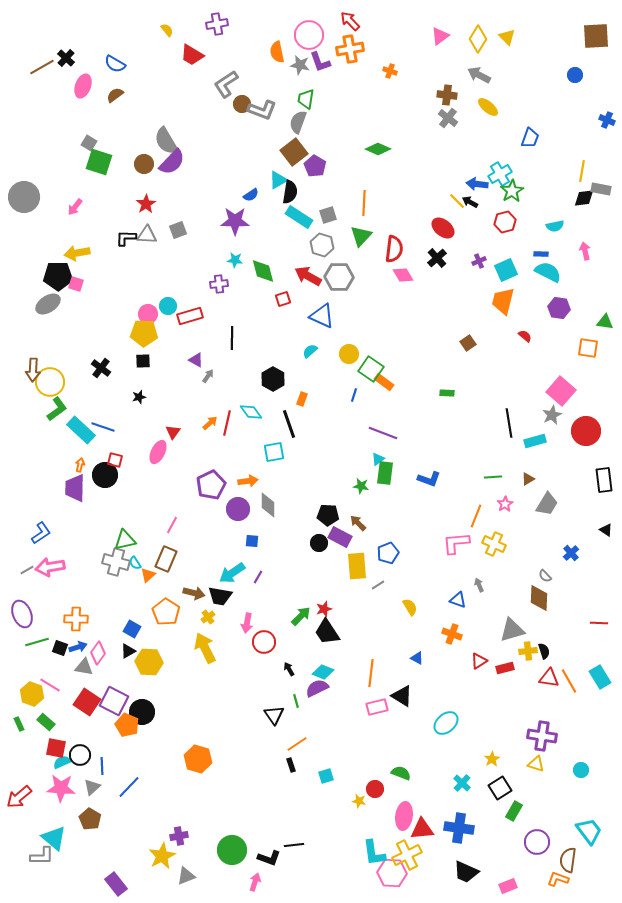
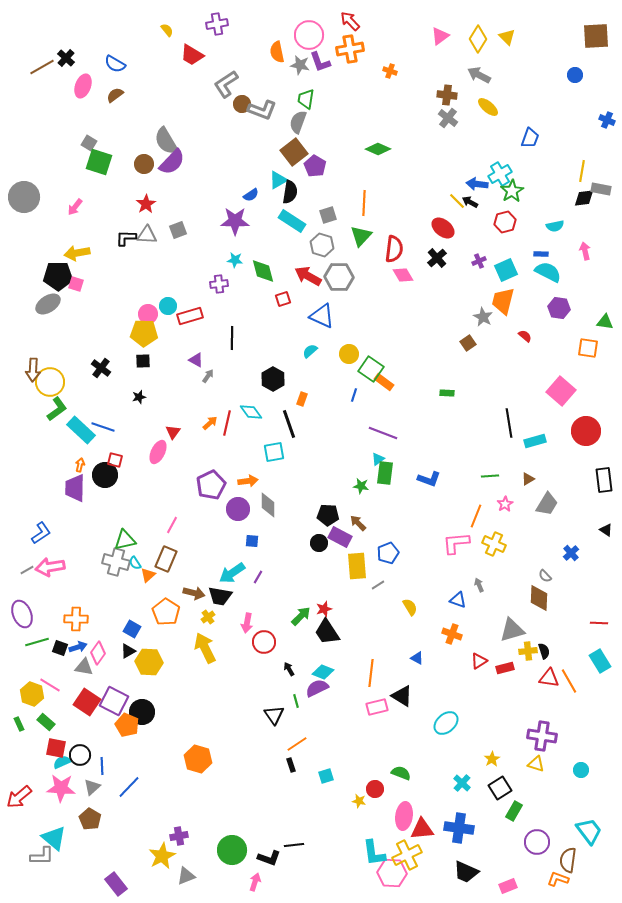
cyan rectangle at (299, 217): moved 7 px left, 4 px down
gray star at (552, 415): moved 69 px left, 98 px up; rotated 18 degrees counterclockwise
green line at (493, 477): moved 3 px left, 1 px up
cyan rectangle at (600, 677): moved 16 px up
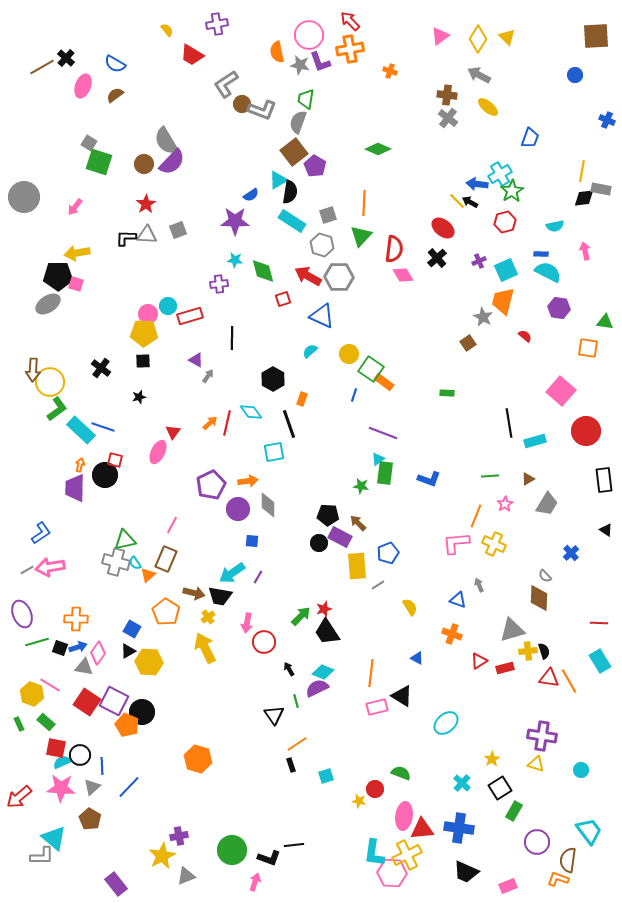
cyan L-shape at (374, 853): rotated 16 degrees clockwise
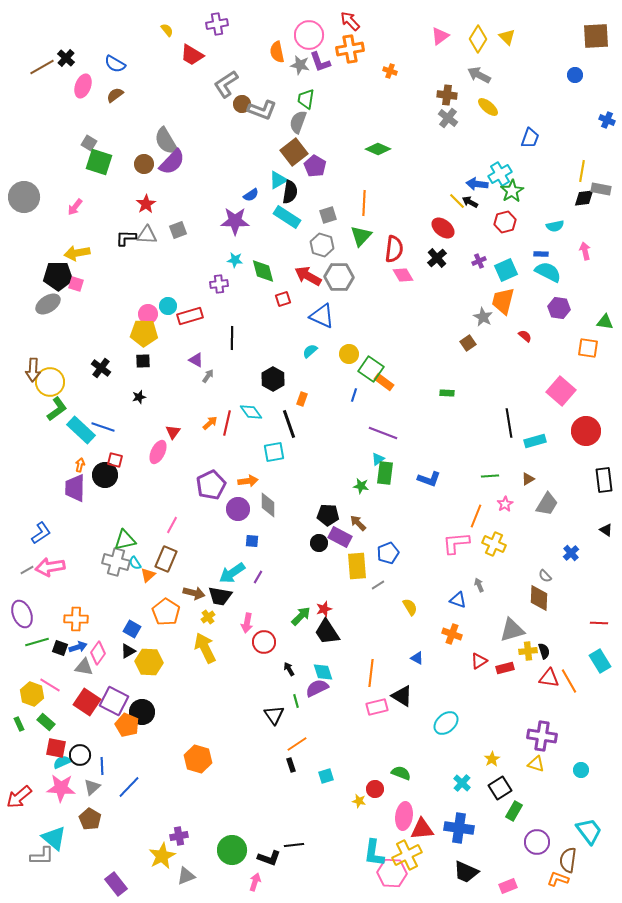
cyan rectangle at (292, 221): moved 5 px left, 4 px up
cyan diamond at (323, 672): rotated 50 degrees clockwise
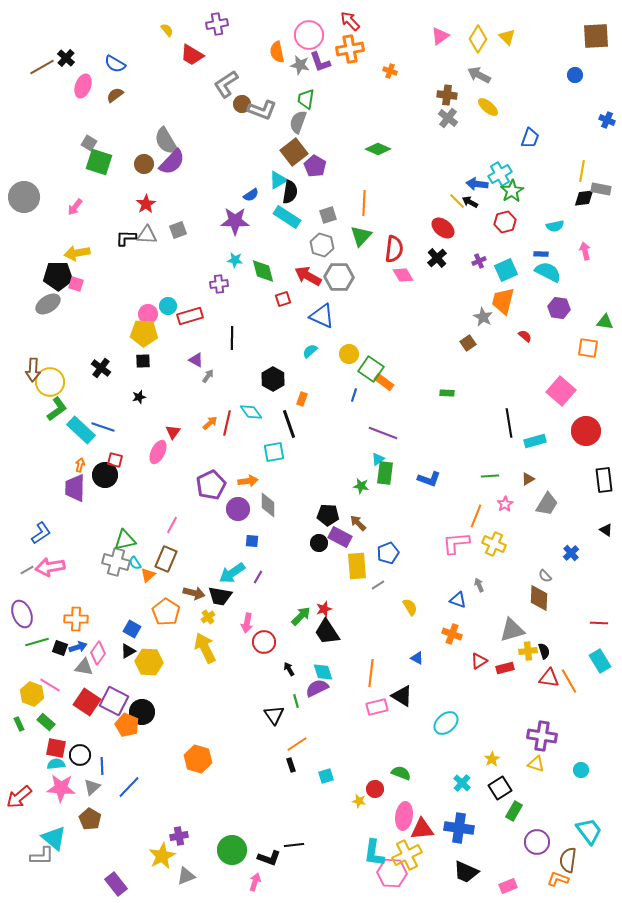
cyan semicircle at (62, 762): moved 6 px left, 2 px down; rotated 18 degrees clockwise
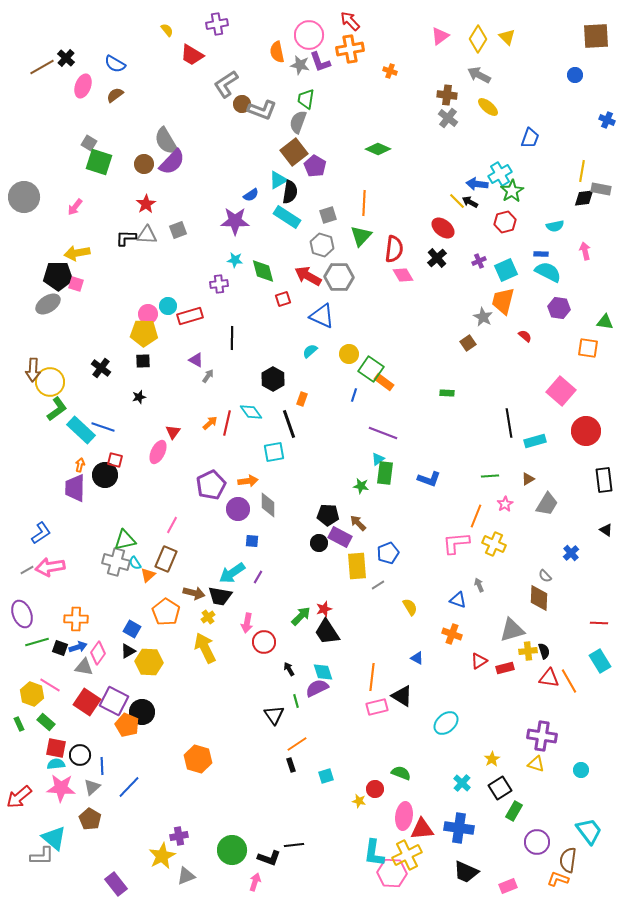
orange line at (371, 673): moved 1 px right, 4 px down
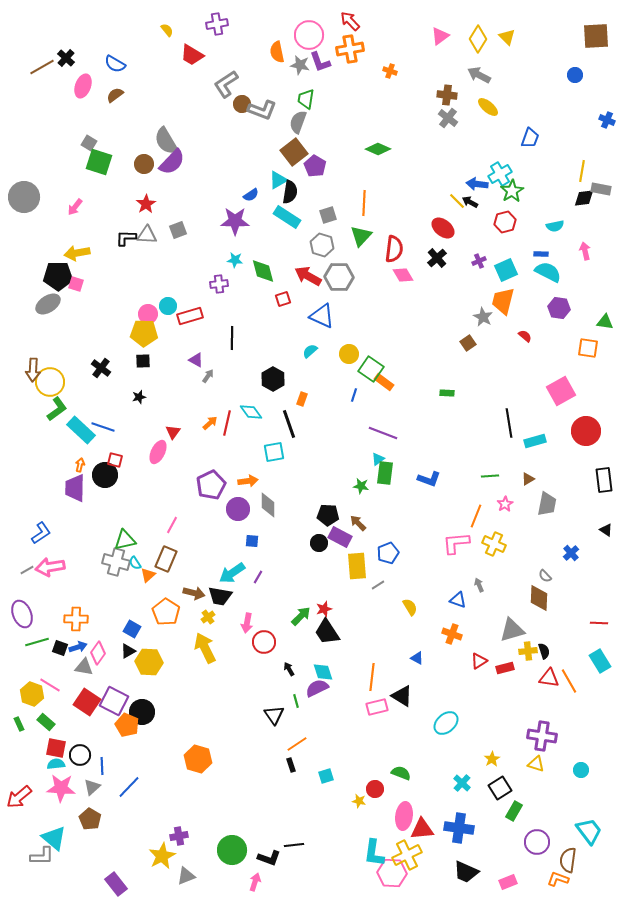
pink square at (561, 391): rotated 20 degrees clockwise
gray trapezoid at (547, 504): rotated 20 degrees counterclockwise
pink rectangle at (508, 886): moved 4 px up
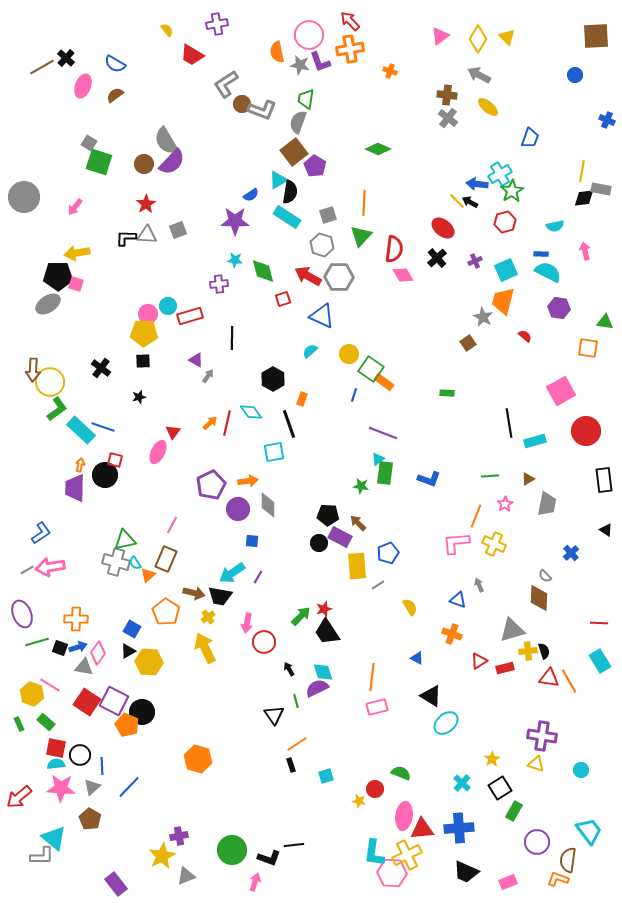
purple cross at (479, 261): moved 4 px left
black triangle at (402, 696): moved 29 px right
blue cross at (459, 828): rotated 12 degrees counterclockwise
